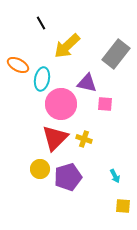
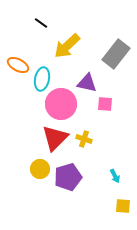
black line: rotated 24 degrees counterclockwise
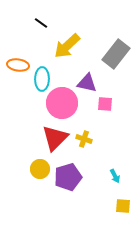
orange ellipse: rotated 20 degrees counterclockwise
cyan ellipse: rotated 10 degrees counterclockwise
pink circle: moved 1 px right, 1 px up
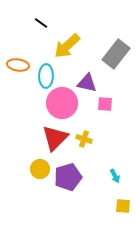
cyan ellipse: moved 4 px right, 3 px up
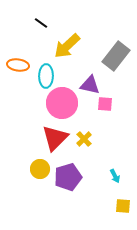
gray rectangle: moved 2 px down
purple triangle: moved 3 px right, 2 px down
yellow cross: rotated 28 degrees clockwise
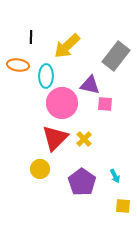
black line: moved 10 px left, 14 px down; rotated 56 degrees clockwise
purple pentagon: moved 14 px right, 5 px down; rotated 20 degrees counterclockwise
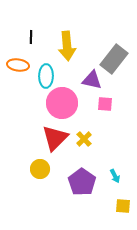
yellow arrow: rotated 52 degrees counterclockwise
gray rectangle: moved 2 px left, 3 px down
purple triangle: moved 2 px right, 5 px up
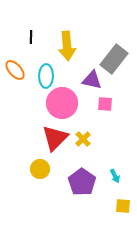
orange ellipse: moved 3 px left, 5 px down; rotated 40 degrees clockwise
yellow cross: moved 1 px left
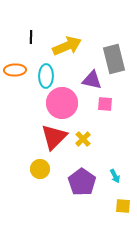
yellow arrow: rotated 108 degrees counterclockwise
gray rectangle: rotated 52 degrees counterclockwise
orange ellipse: rotated 50 degrees counterclockwise
red triangle: moved 1 px left, 1 px up
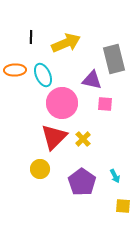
yellow arrow: moved 1 px left, 3 px up
cyan ellipse: moved 3 px left, 1 px up; rotated 25 degrees counterclockwise
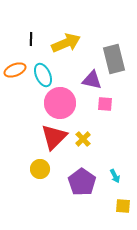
black line: moved 2 px down
orange ellipse: rotated 20 degrees counterclockwise
pink circle: moved 2 px left
